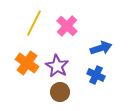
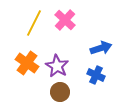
pink cross: moved 2 px left, 6 px up
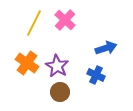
blue arrow: moved 5 px right
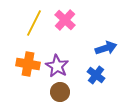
orange cross: moved 1 px right, 1 px down; rotated 25 degrees counterclockwise
blue cross: rotated 12 degrees clockwise
